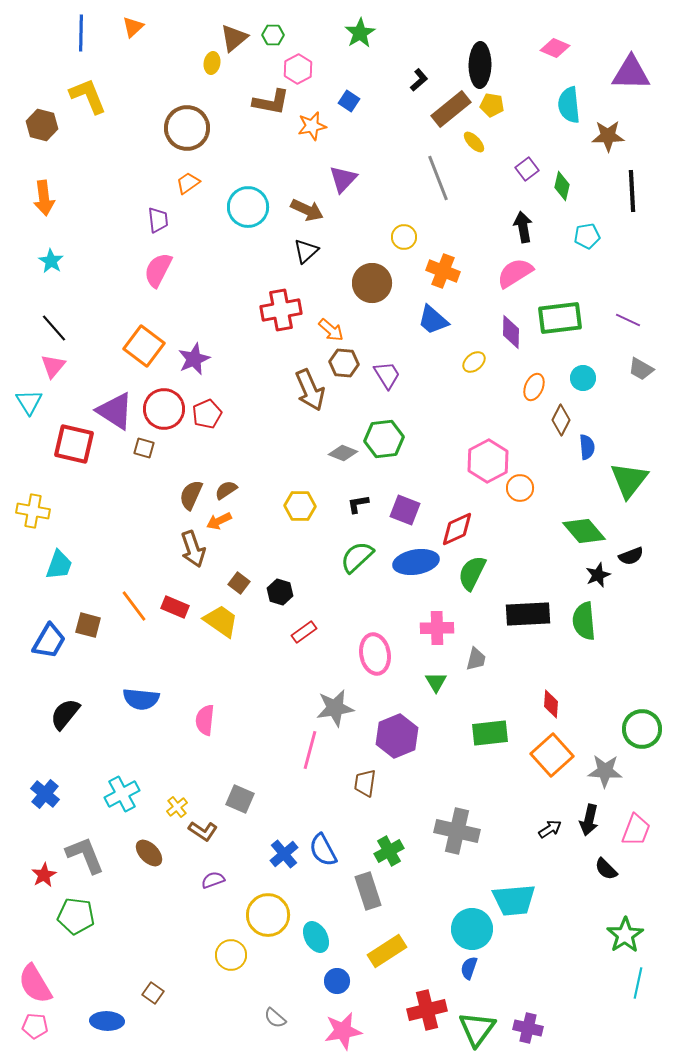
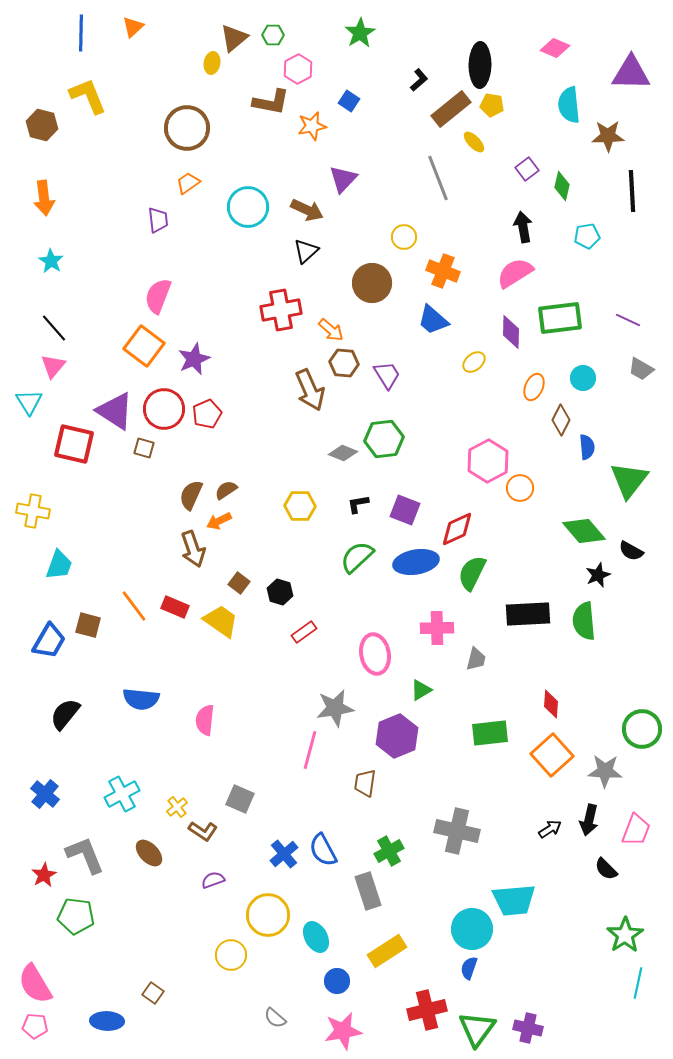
pink semicircle at (158, 270): moved 26 px down; rotated 6 degrees counterclockwise
black semicircle at (631, 556): moved 5 px up; rotated 50 degrees clockwise
green triangle at (436, 682): moved 15 px left, 8 px down; rotated 30 degrees clockwise
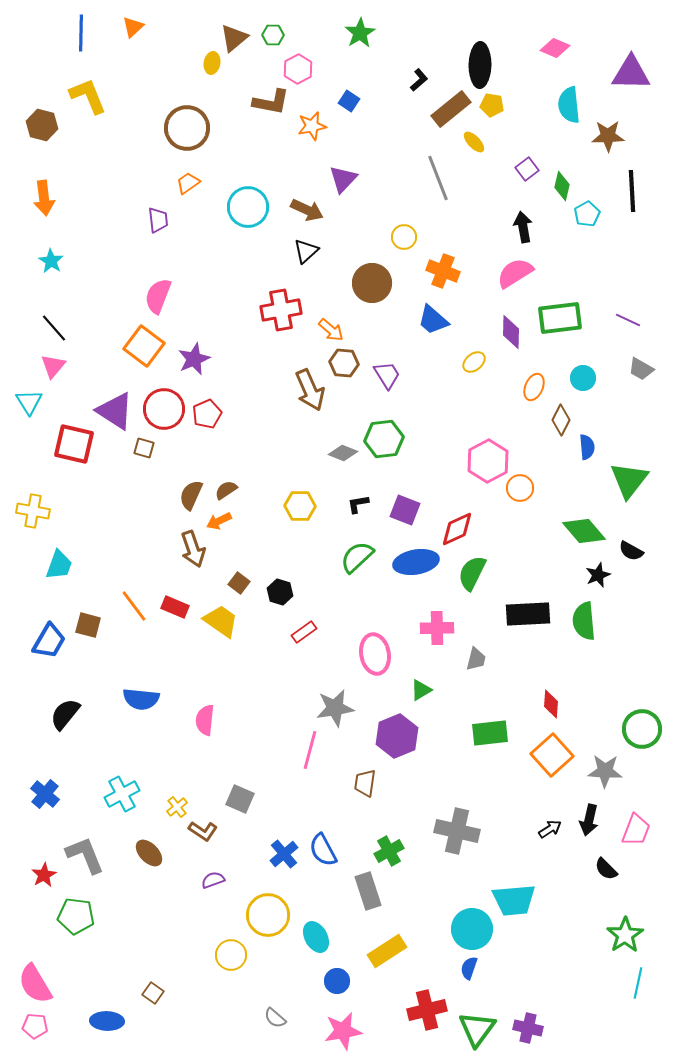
cyan pentagon at (587, 236): moved 22 px up; rotated 20 degrees counterclockwise
